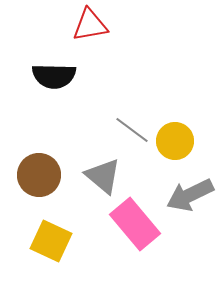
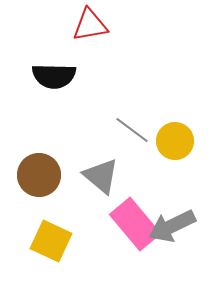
gray triangle: moved 2 px left
gray arrow: moved 18 px left, 31 px down
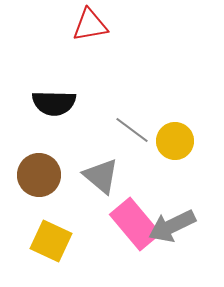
black semicircle: moved 27 px down
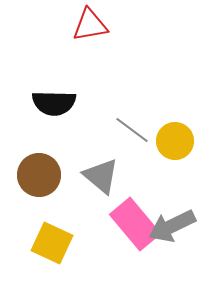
yellow square: moved 1 px right, 2 px down
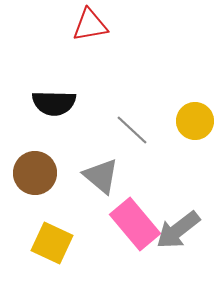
gray line: rotated 6 degrees clockwise
yellow circle: moved 20 px right, 20 px up
brown circle: moved 4 px left, 2 px up
gray arrow: moved 6 px right, 4 px down; rotated 12 degrees counterclockwise
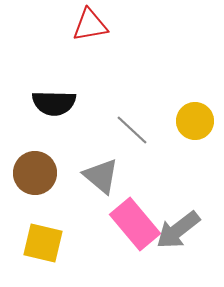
yellow square: moved 9 px left; rotated 12 degrees counterclockwise
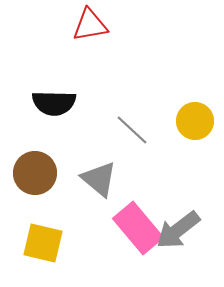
gray triangle: moved 2 px left, 3 px down
pink rectangle: moved 3 px right, 4 px down
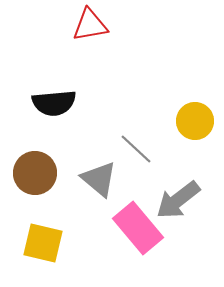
black semicircle: rotated 6 degrees counterclockwise
gray line: moved 4 px right, 19 px down
gray arrow: moved 30 px up
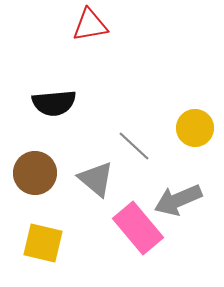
yellow circle: moved 7 px down
gray line: moved 2 px left, 3 px up
gray triangle: moved 3 px left
gray arrow: rotated 15 degrees clockwise
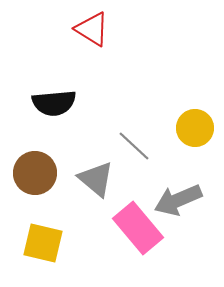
red triangle: moved 2 px right, 4 px down; rotated 42 degrees clockwise
